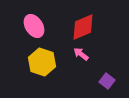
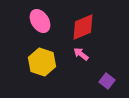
pink ellipse: moved 6 px right, 5 px up
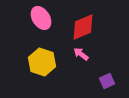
pink ellipse: moved 1 px right, 3 px up
purple square: rotated 28 degrees clockwise
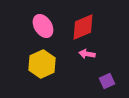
pink ellipse: moved 2 px right, 8 px down
pink arrow: moved 6 px right; rotated 28 degrees counterclockwise
yellow hexagon: moved 2 px down; rotated 16 degrees clockwise
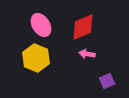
pink ellipse: moved 2 px left, 1 px up
yellow hexagon: moved 6 px left, 6 px up; rotated 12 degrees counterclockwise
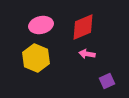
pink ellipse: rotated 70 degrees counterclockwise
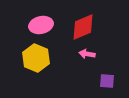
purple square: rotated 28 degrees clockwise
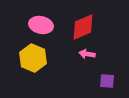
pink ellipse: rotated 25 degrees clockwise
yellow hexagon: moved 3 px left
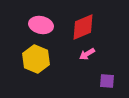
pink arrow: rotated 42 degrees counterclockwise
yellow hexagon: moved 3 px right, 1 px down
